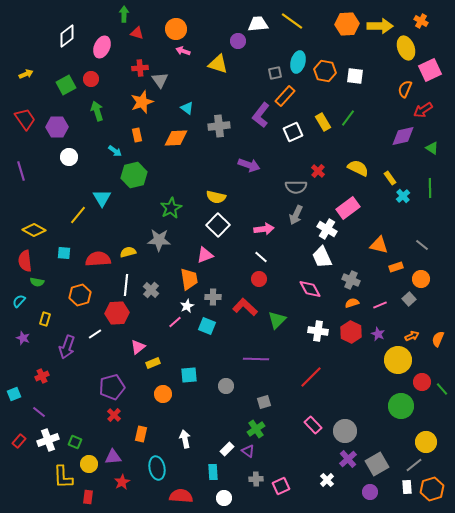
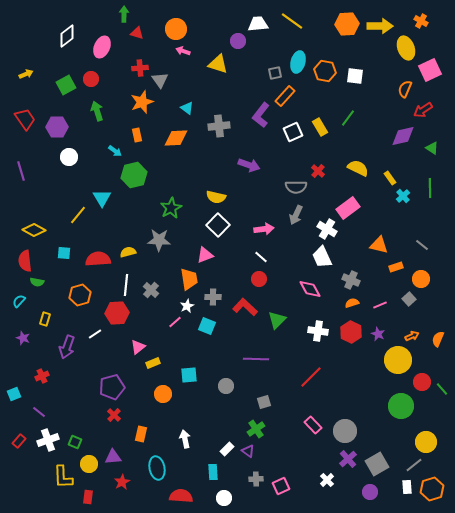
yellow rectangle at (323, 122): moved 3 px left, 5 px down
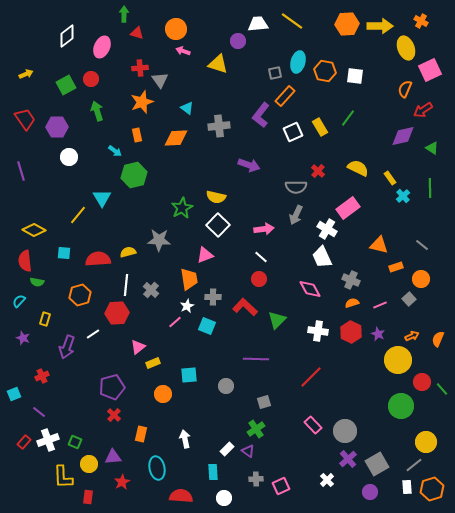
green star at (171, 208): moved 11 px right
white line at (95, 334): moved 2 px left
red rectangle at (19, 441): moved 5 px right, 1 px down
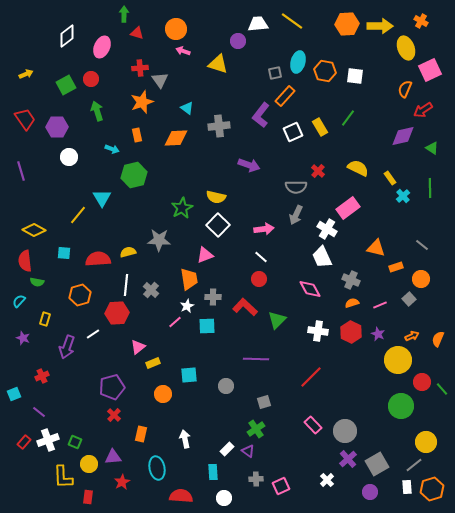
cyan arrow at (115, 151): moved 3 px left, 2 px up; rotated 16 degrees counterclockwise
orange triangle at (379, 245): moved 3 px left, 3 px down
cyan square at (207, 326): rotated 24 degrees counterclockwise
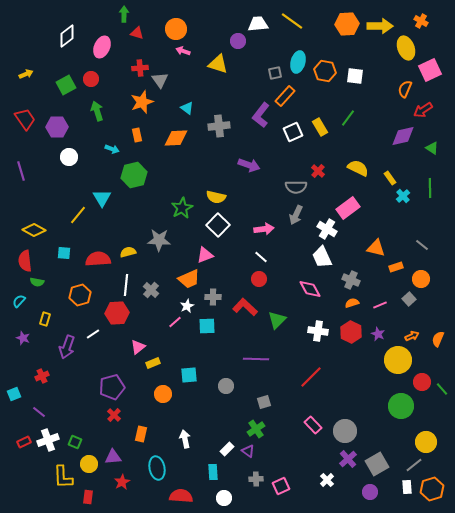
orange trapezoid at (189, 279): rotated 75 degrees clockwise
red rectangle at (24, 442): rotated 24 degrees clockwise
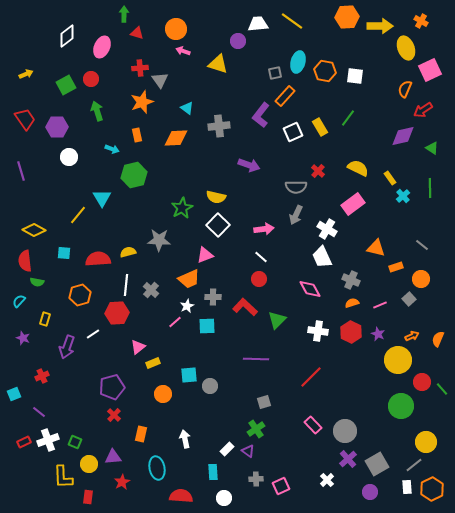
orange hexagon at (347, 24): moved 7 px up
pink rectangle at (348, 208): moved 5 px right, 4 px up
gray circle at (226, 386): moved 16 px left
orange hexagon at (432, 489): rotated 10 degrees counterclockwise
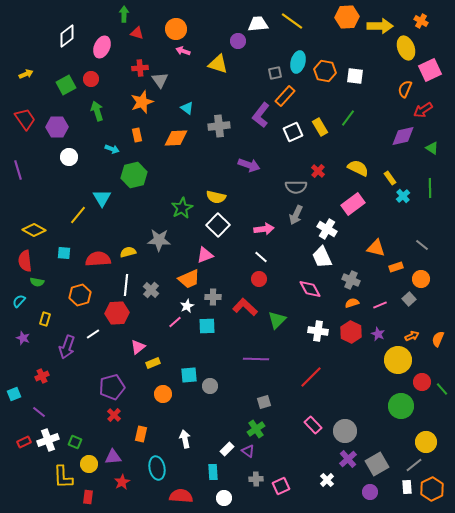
purple line at (21, 171): moved 3 px left, 1 px up
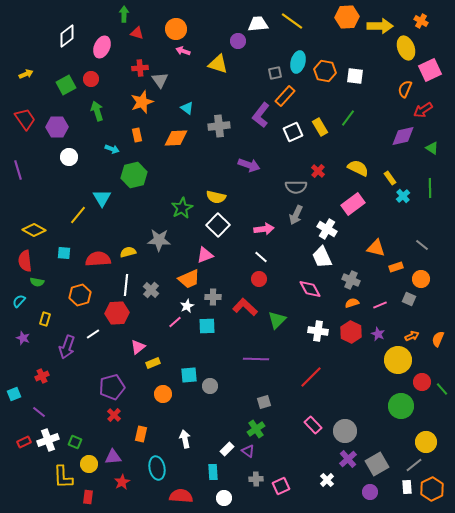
gray square at (409, 299): rotated 24 degrees counterclockwise
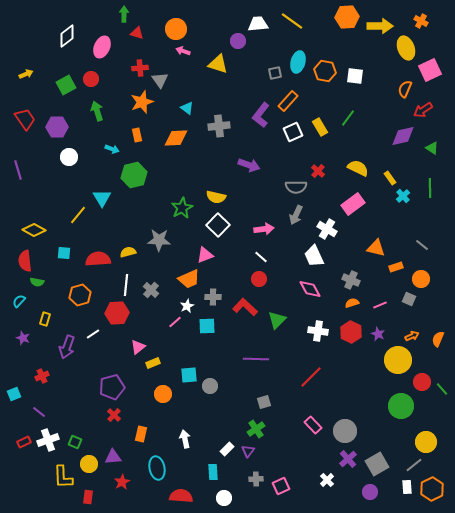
orange rectangle at (285, 96): moved 3 px right, 5 px down
white trapezoid at (322, 257): moved 8 px left, 1 px up
purple triangle at (248, 451): rotated 32 degrees clockwise
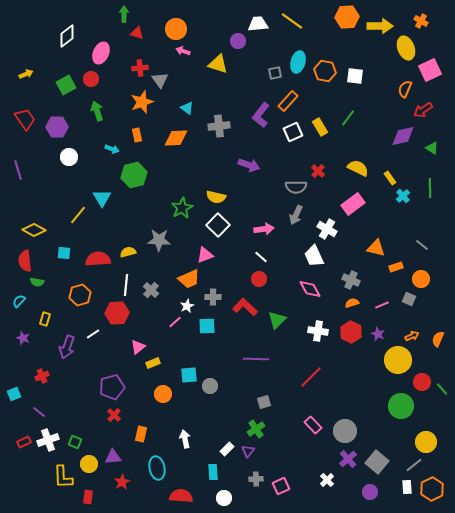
pink ellipse at (102, 47): moved 1 px left, 6 px down
pink line at (380, 305): moved 2 px right
gray square at (377, 464): moved 2 px up; rotated 20 degrees counterclockwise
